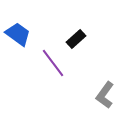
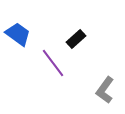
gray L-shape: moved 5 px up
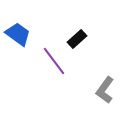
black rectangle: moved 1 px right
purple line: moved 1 px right, 2 px up
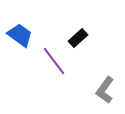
blue trapezoid: moved 2 px right, 1 px down
black rectangle: moved 1 px right, 1 px up
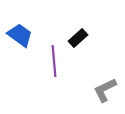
purple line: rotated 32 degrees clockwise
gray L-shape: rotated 28 degrees clockwise
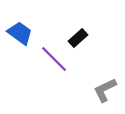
blue trapezoid: moved 2 px up
purple line: moved 2 px up; rotated 40 degrees counterclockwise
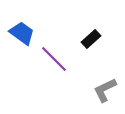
blue trapezoid: moved 2 px right
black rectangle: moved 13 px right, 1 px down
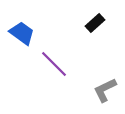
black rectangle: moved 4 px right, 16 px up
purple line: moved 5 px down
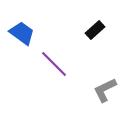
black rectangle: moved 7 px down
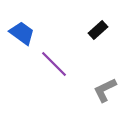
black rectangle: moved 3 px right
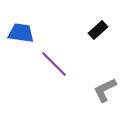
blue trapezoid: moved 1 px left; rotated 28 degrees counterclockwise
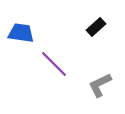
black rectangle: moved 2 px left, 3 px up
gray L-shape: moved 5 px left, 5 px up
